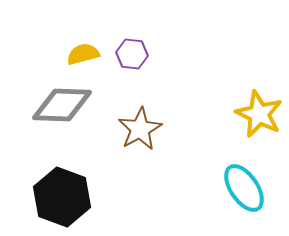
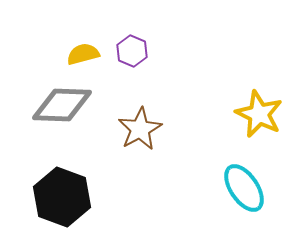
purple hexagon: moved 3 px up; rotated 16 degrees clockwise
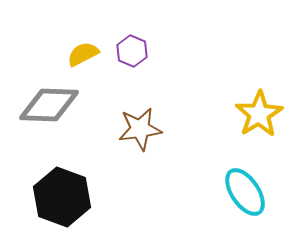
yellow semicircle: rotated 12 degrees counterclockwise
gray diamond: moved 13 px left
yellow star: rotated 15 degrees clockwise
brown star: rotated 21 degrees clockwise
cyan ellipse: moved 1 px right, 4 px down
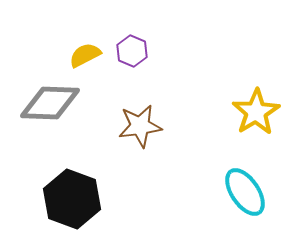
yellow semicircle: moved 2 px right, 1 px down
gray diamond: moved 1 px right, 2 px up
yellow star: moved 3 px left, 2 px up
brown star: moved 3 px up
black hexagon: moved 10 px right, 2 px down
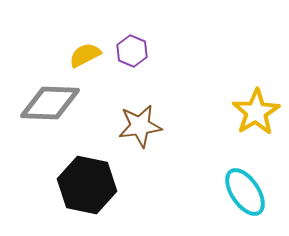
black hexagon: moved 15 px right, 14 px up; rotated 8 degrees counterclockwise
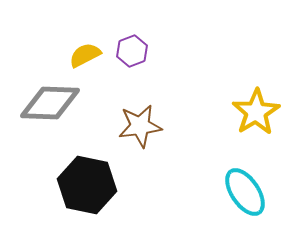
purple hexagon: rotated 16 degrees clockwise
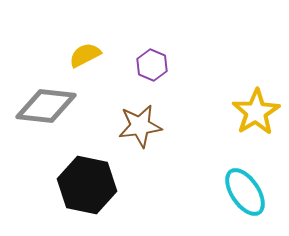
purple hexagon: moved 20 px right, 14 px down; rotated 16 degrees counterclockwise
gray diamond: moved 4 px left, 3 px down; rotated 4 degrees clockwise
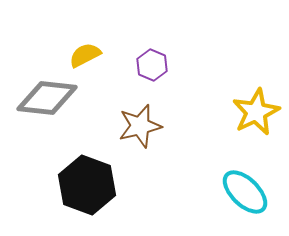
gray diamond: moved 1 px right, 8 px up
yellow star: rotated 6 degrees clockwise
brown star: rotated 6 degrees counterclockwise
black hexagon: rotated 8 degrees clockwise
cyan ellipse: rotated 12 degrees counterclockwise
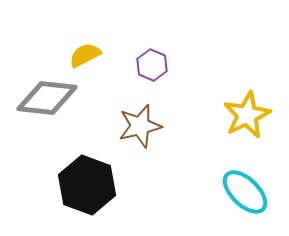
yellow star: moved 9 px left, 3 px down
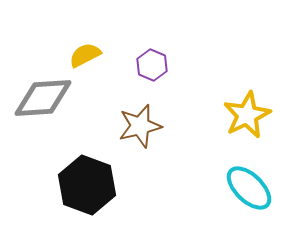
gray diamond: moved 4 px left; rotated 10 degrees counterclockwise
cyan ellipse: moved 4 px right, 4 px up
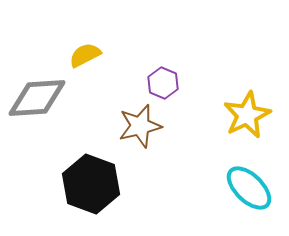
purple hexagon: moved 11 px right, 18 px down
gray diamond: moved 6 px left
black hexagon: moved 4 px right, 1 px up
